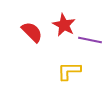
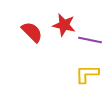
red star: rotated 15 degrees counterclockwise
yellow L-shape: moved 18 px right, 3 px down
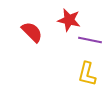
red star: moved 5 px right, 5 px up
yellow L-shape: rotated 75 degrees counterclockwise
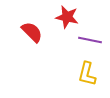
red star: moved 2 px left, 3 px up
